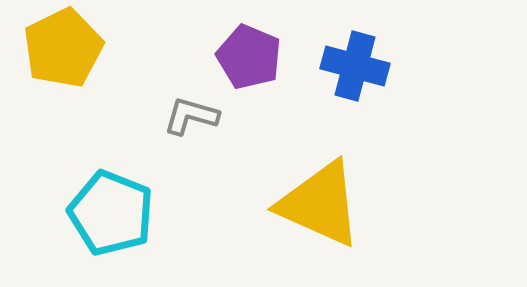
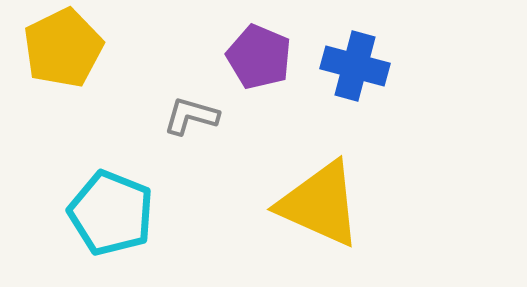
purple pentagon: moved 10 px right
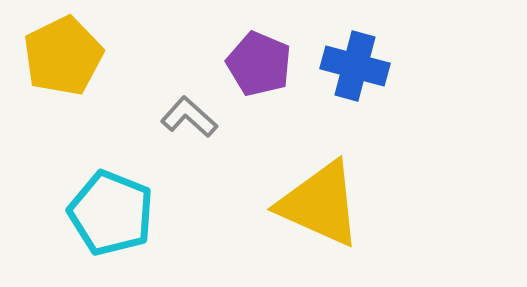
yellow pentagon: moved 8 px down
purple pentagon: moved 7 px down
gray L-shape: moved 2 px left, 1 px down; rotated 26 degrees clockwise
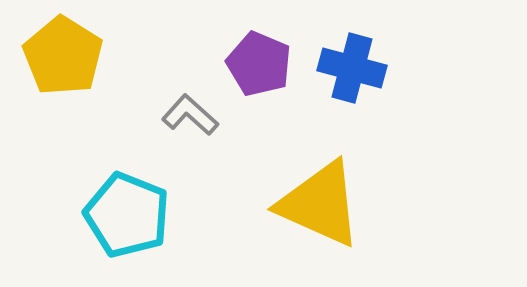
yellow pentagon: rotated 14 degrees counterclockwise
blue cross: moved 3 px left, 2 px down
gray L-shape: moved 1 px right, 2 px up
cyan pentagon: moved 16 px right, 2 px down
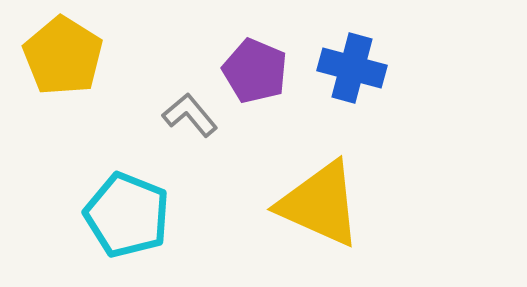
purple pentagon: moved 4 px left, 7 px down
gray L-shape: rotated 8 degrees clockwise
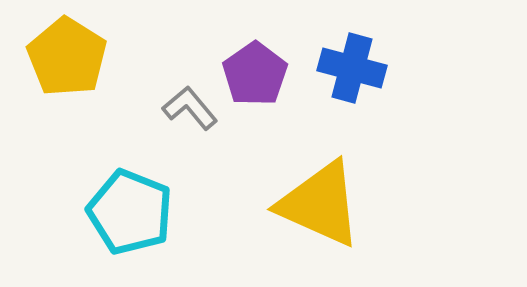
yellow pentagon: moved 4 px right, 1 px down
purple pentagon: moved 3 px down; rotated 14 degrees clockwise
gray L-shape: moved 7 px up
cyan pentagon: moved 3 px right, 3 px up
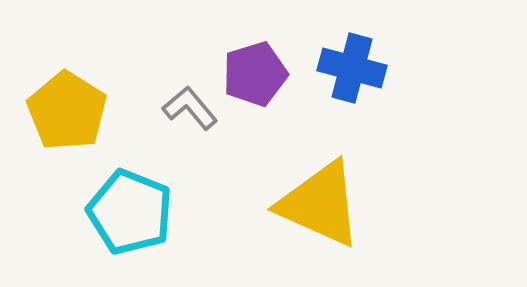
yellow pentagon: moved 54 px down
purple pentagon: rotated 18 degrees clockwise
